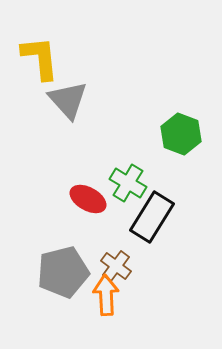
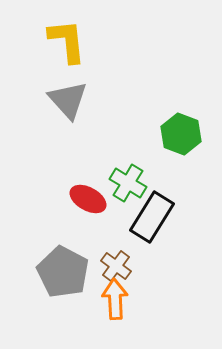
yellow L-shape: moved 27 px right, 17 px up
gray pentagon: rotated 30 degrees counterclockwise
orange arrow: moved 9 px right, 4 px down
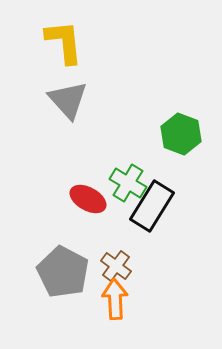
yellow L-shape: moved 3 px left, 1 px down
black rectangle: moved 11 px up
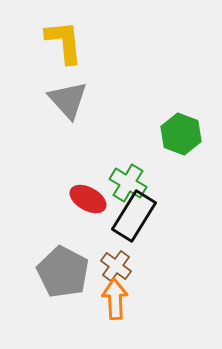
black rectangle: moved 18 px left, 10 px down
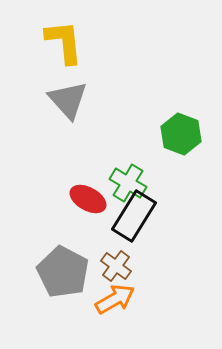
orange arrow: rotated 63 degrees clockwise
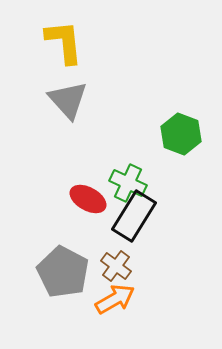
green cross: rotated 6 degrees counterclockwise
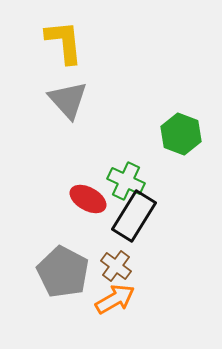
green cross: moved 2 px left, 2 px up
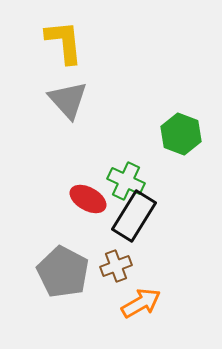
brown cross: rotated 32 degrees clockwise
orange arrow: moved 26 px right, 4 px down
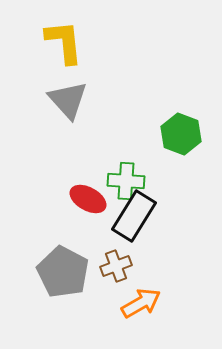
green cross: rotated 21 degrees counterclockwise
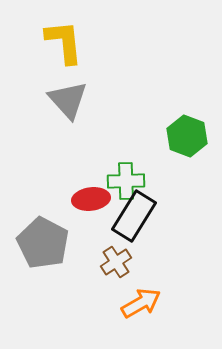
green hexagon: moved 6 px right, 2 px down
green cross: rotated 6 degrees counterclockwise
red ellipse: moved 3 px right; rotated 36 degrees counterclockwise
brown cross: moved 4 px up; rotated 12 degrees counterclockwise
gray pentagon: moved 20 px left, 29 px up
